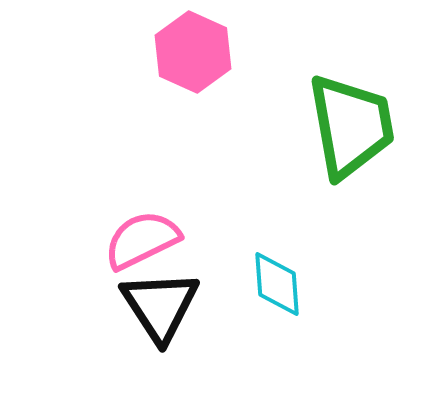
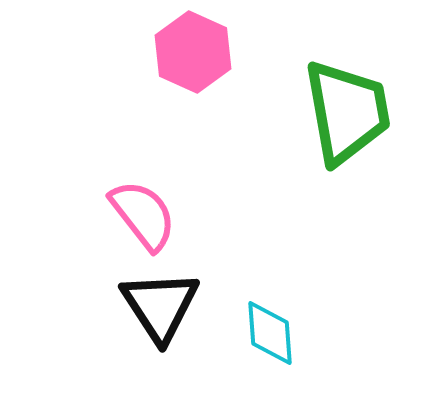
green trapezoid: moved 4 px left, 14 px up
pink semicircle: moved 1 px right, 25 px up; rotated 78 degrees clockwise
cyan diamond: moved 7 px left, 49 px down
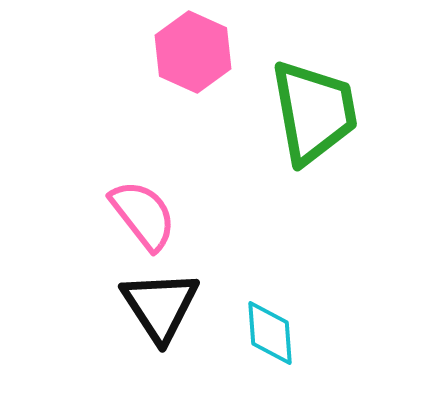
green trapezoid: moved 33 px left
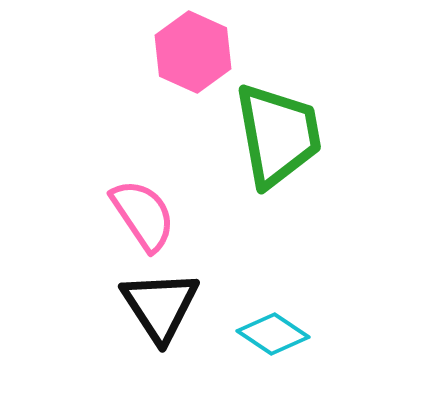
green trapezoid: moved 36 px left, 23 px down
pink semicircle: rotated 4 degrees clockwise
cyan diamond: moved 3 px right, 1 px down; rotated 52 degrees counterclockwise
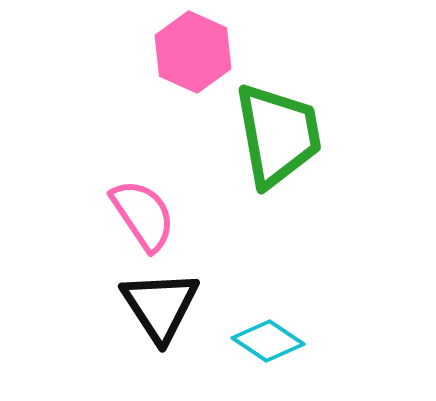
cyan diamond: moved 5 px left, 7 px down
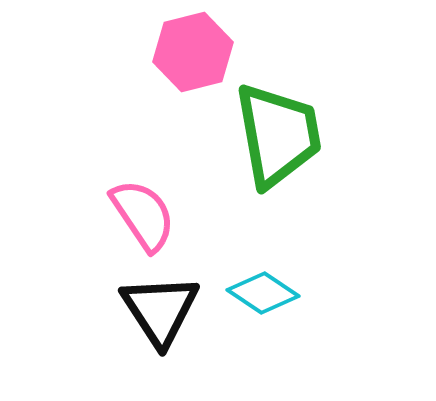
pink hexagon: rotated 22 degrees clockwise
black triangle: moved 4 px down
cyan diamond: moved 5 px left, 48 px up
